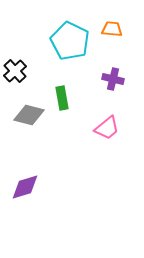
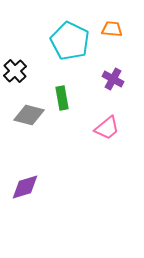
purple cross: rotated 15 degrees clockwise
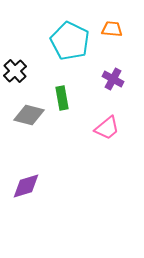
purple diamond: moved 1 px right, 1 px up
